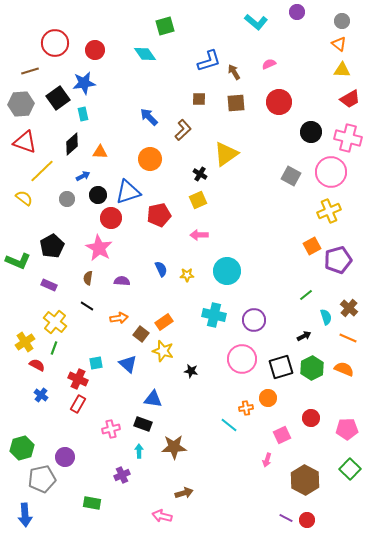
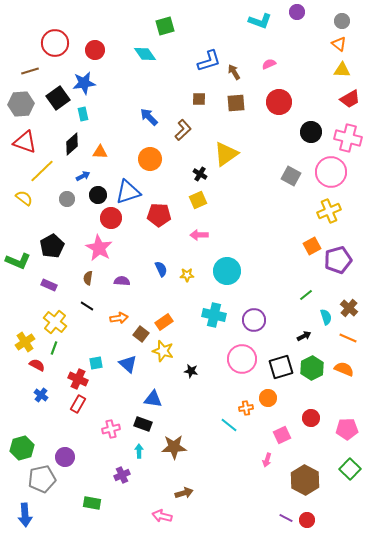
cyan L-shape at (256, 22): moved 4 px right, 1 px up; rotated 20 degrees counterclockwise
red pentagon at (159, 215): rotated 15 degrees clockwise
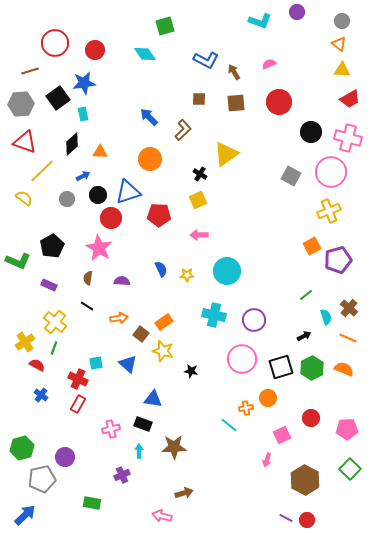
blue L-shape at (209, 61): moved 3 px left, 1 px up; rotated 45 degrees clockwise
blue arrow at (25, 515): rotated 130 degrees counterclockwise
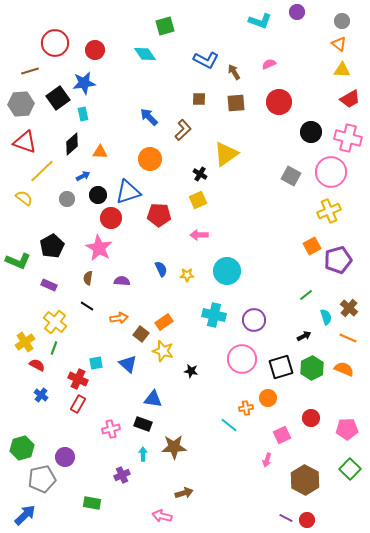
cyan arrow at (139, 451): moved 4 px right, 3 px down
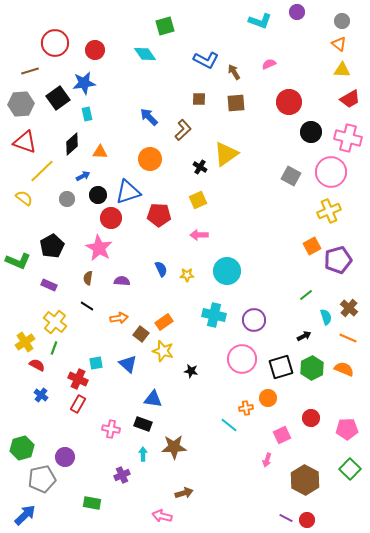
red circle at (279, 102): moved 10 px right
cyan rectangle at (83, 114): moved 4 px right
black cross at (200, 174): moved 7 px up
pink cross at (111, 429): rotated 24 degrees clockwise
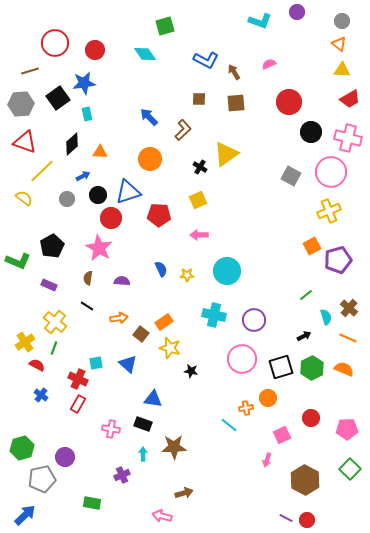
yellow star at (163, 351): moved 7 px right, 3 px up
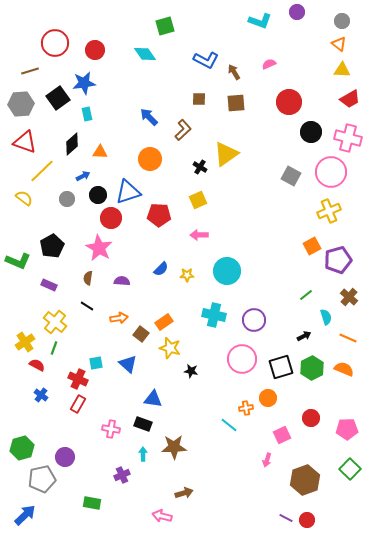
blue semicircle at (161, 269): rotated 70 degrees clockwise
brown cross at (349, 308): moved 11 px up
brown hexagon at (305, 480): rotated 12 degrees clockwise
